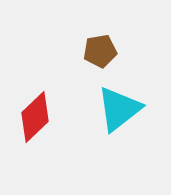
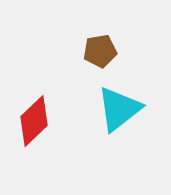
red diamond: moved 1 px left, 4 px down
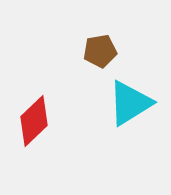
cyan triangle: moved 11 px right, 6 px up; rotated 6 degrees clockwise
